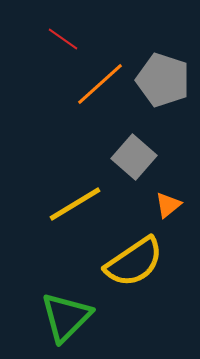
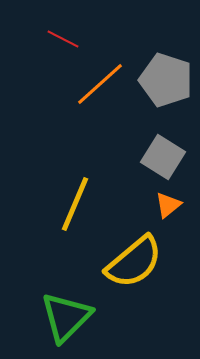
red line: rotated 8 degrees counterclockwise
gray pentagon: moved 3 px right
gray square: moved 29 px right; rotated 9 degrees counterclockwise
yellow line: rotated 36 degrees counterclockwise
yellow semicircle: rotated 6 degrees counterclockwise
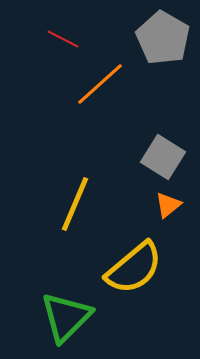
gray pentagon: moved 3 px left, 42 px up; rotated 12 degrees clockwise
yellow semicircle: moved 6 px down
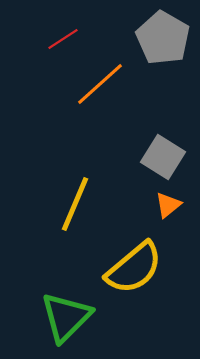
red line: rotated 60 degrees counterclockwise
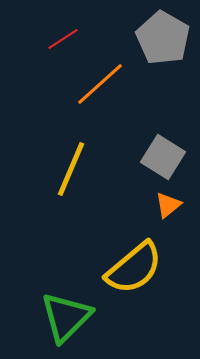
yellow line: moved 4 px left, 35 px up
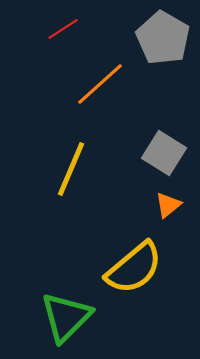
red line: moved 10 px up
gray square: moved 1 px right, 4 px up
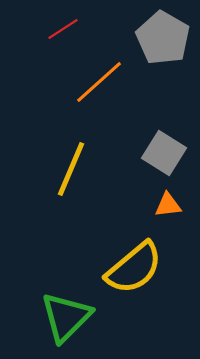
orange line: moved 1 px left, 2 px up
orange triangle: rotated 32 degrees clockwise
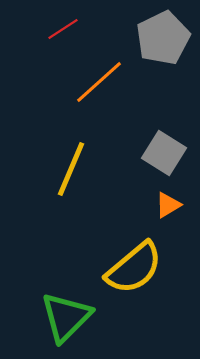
gray pentagon: rotated 16 degrees clockwise
orange triangle: rotated 24 degrees counterclockwise
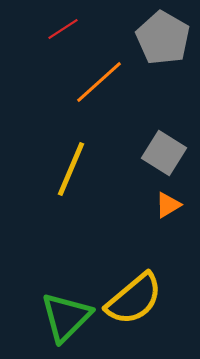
gray pentagon: rotated 16 degrees counterclockwise
yellow semicircle: moved 31 px down
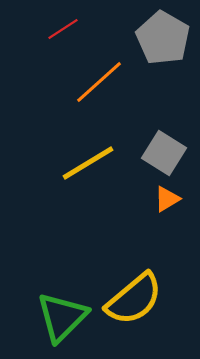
yellow line: moved 17 px right, 6 px up; rotated 36 degrees clockwise
orange triangle: moved 1 px left, 6 px up
green triangle: moved 4 px left
